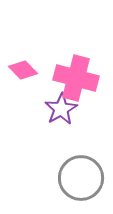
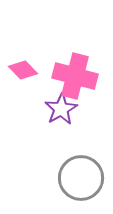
pink cross: moved 1 px left, 2 px up
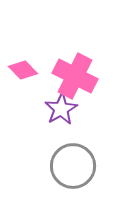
pink cross: rotated 12 degrees clockwise
gray circle: moved 8 px left, 12 px up
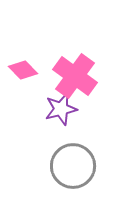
pink cross: rotated 9 degrees clockwise
purple star: rotated 16 degrees clockwise
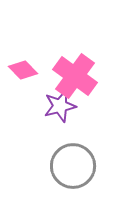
purple star: moved 1 px left, 3 px up
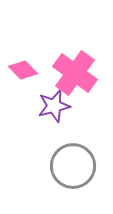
pink cross: moved 3 px up
purple star: moved 6 px left
